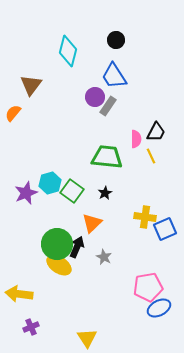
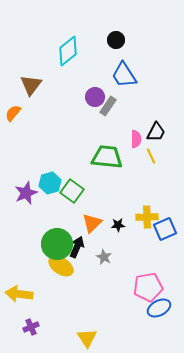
cyan diamond: rotated 36 degrees clockwise
blue trapezoid: moved 10 px right, 1 px up
black star: moved 13 px right, 32 px down; rotated 24 degrees clockwise
yellow cross: moved 2 px right; rotated 10 degrees counterclockwise
yellow ellipse: moved 2 px right, 1 px down
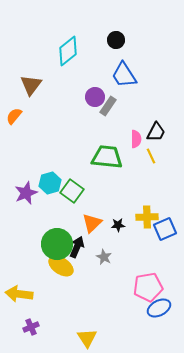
orange semicircle: moved 1 px right, 3 px down
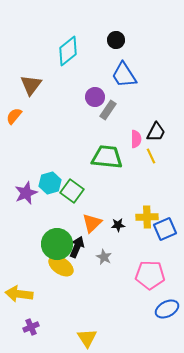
gray rectangle: moved 4 px down
pink pentagon: moved 2 px right, 12 px up; rotated 12 degrees clockwise
blue ellipse: moved 8 px right, 1 px down
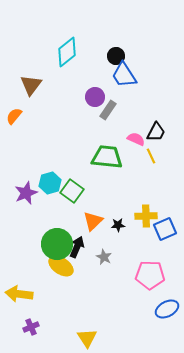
black circle: moved 16 px down
cyan diamond: moved 1 px left, 1 px down
pink semicircle: rotated 66 degrees counterclockwise
yellow cross: moved 1 px left, 1 px up
orange triangle: moved 1 px right, 2 px up
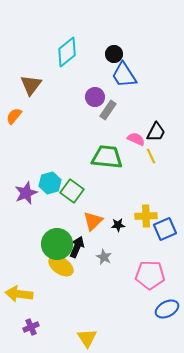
black circle: moved 2 px left, 2 px up
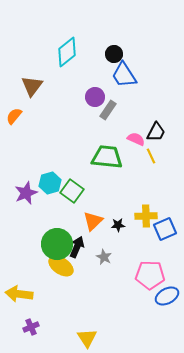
brown triangle: moved 1 px right, 1 px down
blue ellipse: moved 13 px up
